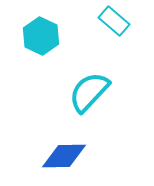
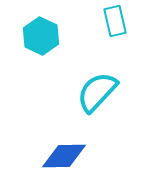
cyan rectangle: moved 1 px right; rotated 36 degrees clockwise
cyan semicircle: moved 8 px right
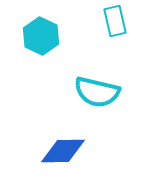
cyan semicircle: rotated 120 degrees counterclockwise
blue diamond: moved 1 px left, 5 px up
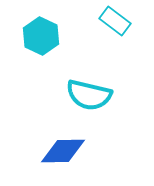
cyan rectangle: rotated 40 degrees counterclockwise
cyan semicircle: moved 8 px left, 3 px down
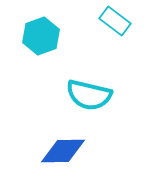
cyan hexagon: rotated 15 degrees clockwise
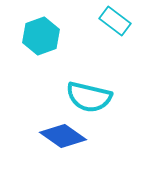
cyan semicircle: moved 2 px down
blue diamond: moved 15 px up; rotated 36 degrees clockwise
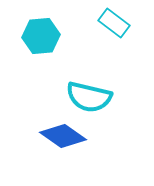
cyan rectangle: moved 1 px left, 2 px down
cyan hexagon: rotated 15 degrees clockwise
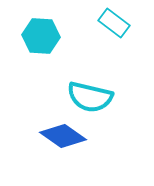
cyan hexagon: rotated 9 degrees clockwise
cyan semicircle: moved 1 px right
